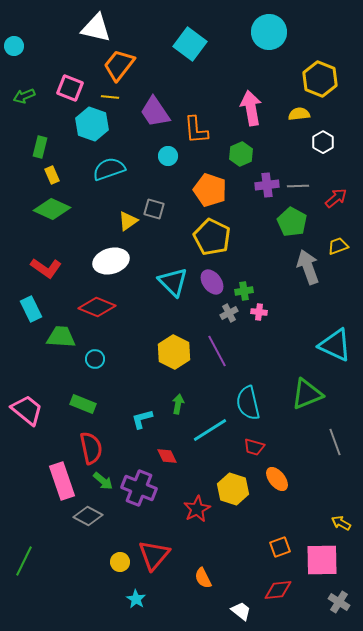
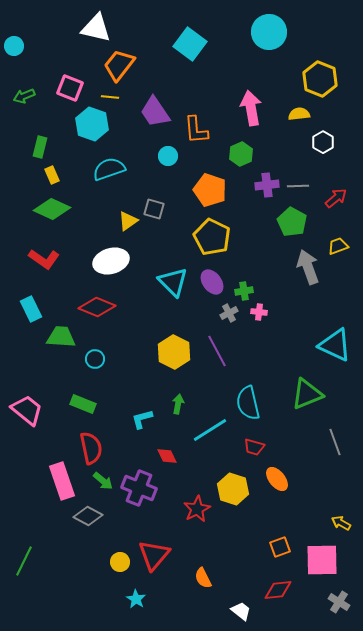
red L-shape at (46, 268): moved 2 px left, 9 px up
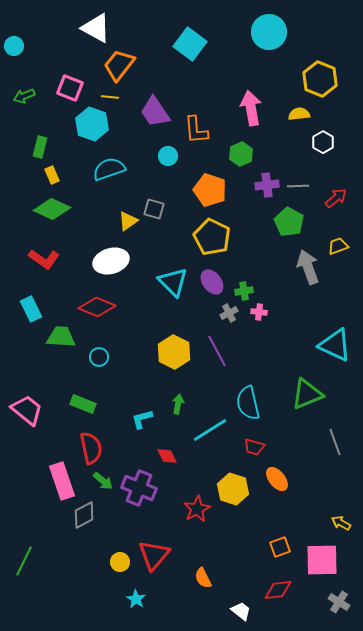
white triangle at (96, 28): rotated 16 degrees clockwise
green pentagon at (292, 222): moved 3 px left
cyan circle at (95, 359): moved 4 px right, 2 px up
gray diamond at (88, 516): moved 4 px left, 1 px up; rotated 56 degrees counterclockwise
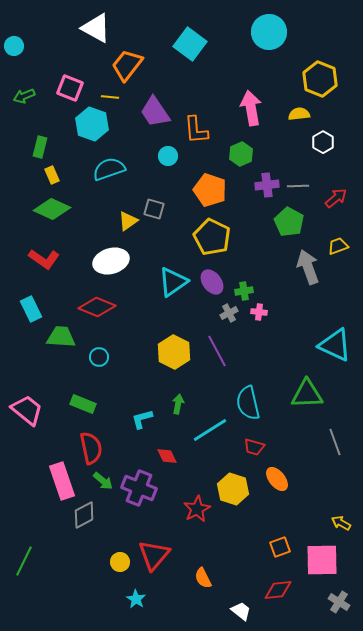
orange trapezoid at (119, 65): moved 8 px right
cyan triangle at (173, 282): rotated 40 degrees clockwise
green triangle at (307, 394): rotated 20 degrees clockwise
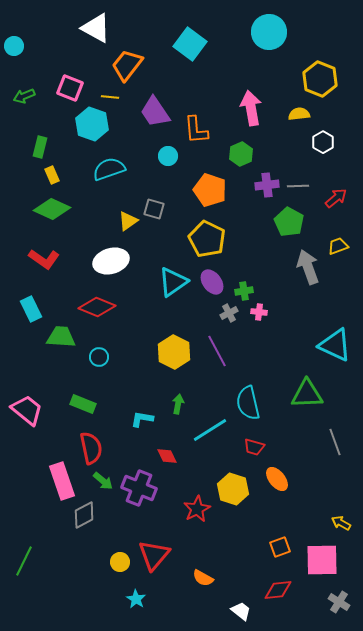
yellow pentagon at (212, 237): moved 5 px left, 2 px down
cyan L-shape at (142, 419): rotated 25 degrees clockwise
orange semicircle at (203, 578): rotated 35 degrees counterclockwise
